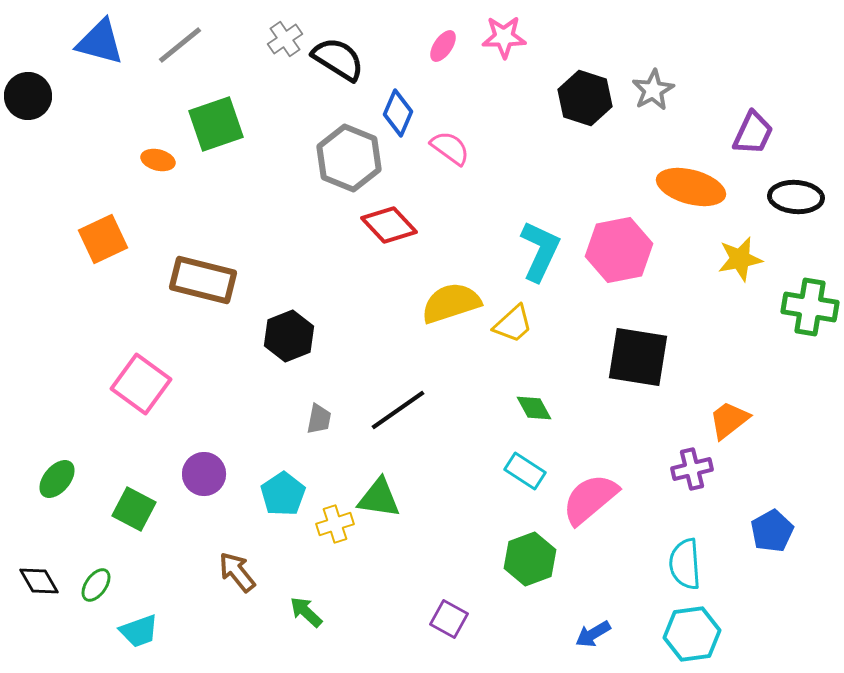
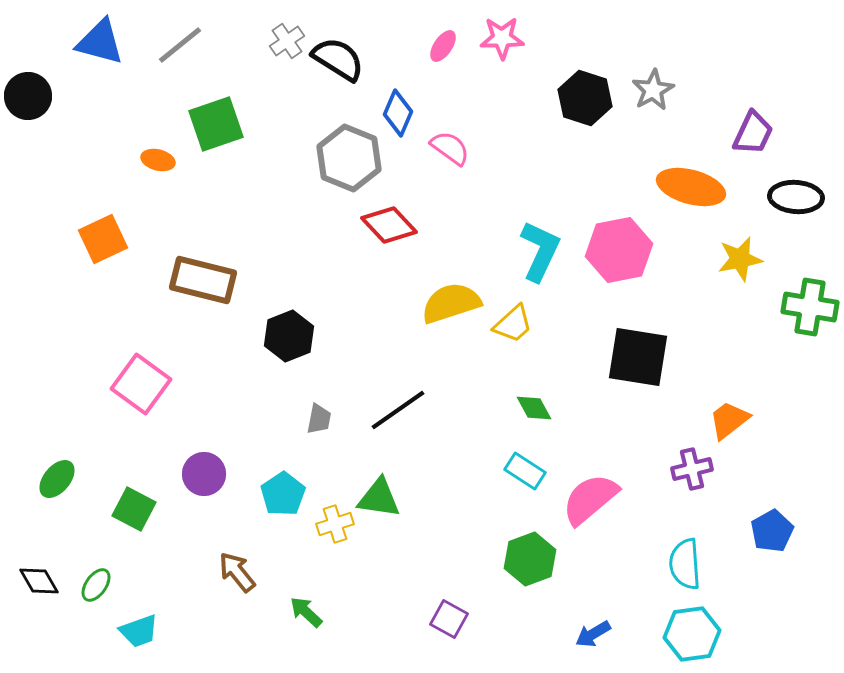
pink star at (504, 37): moved 2 px left, 1 px down
gray cross at (285, 39): moved 2 px right, 2 px down
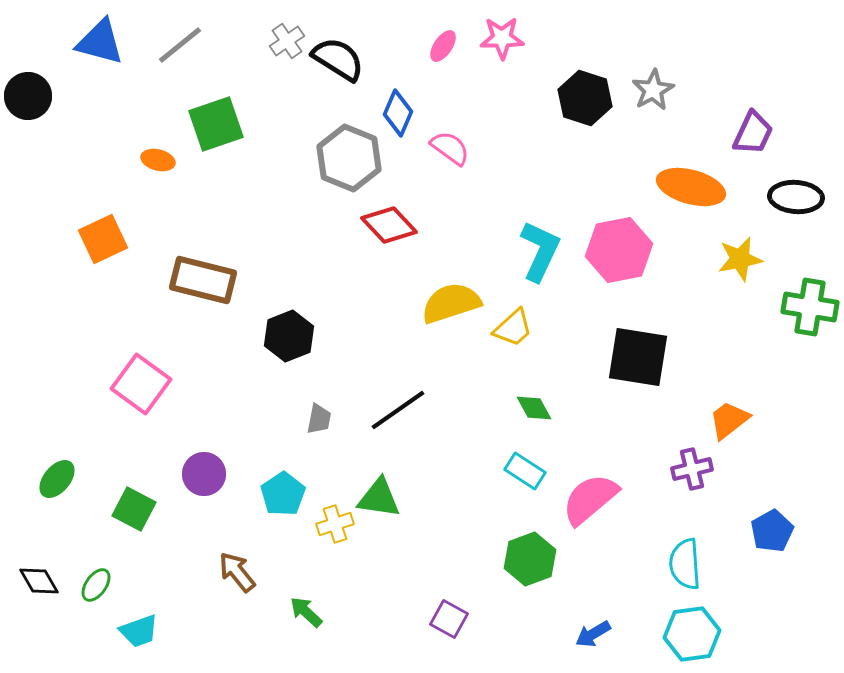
yellow trapezoid at (513, 324): moved 4 px down
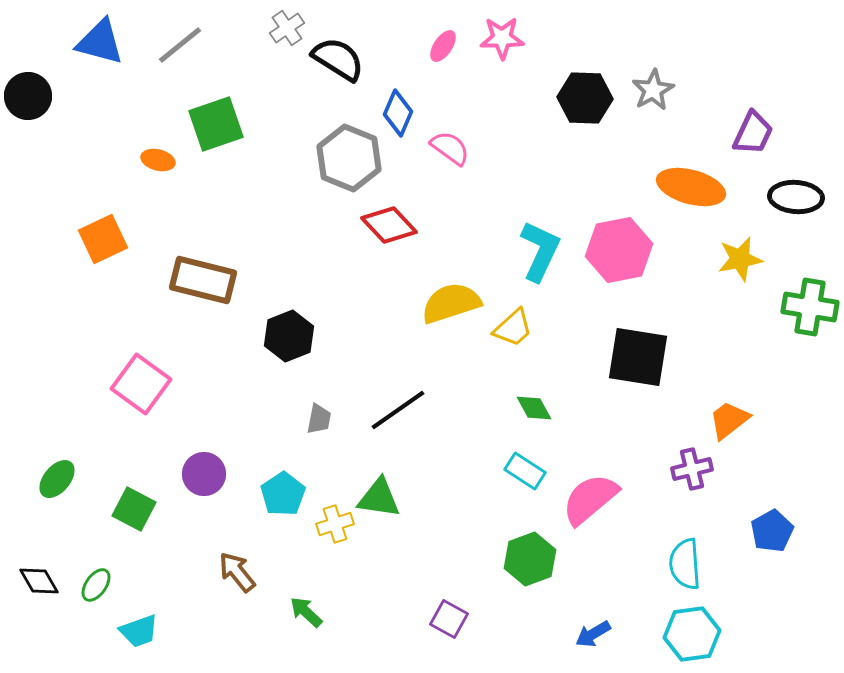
gray cross at (287, 41): moved 13 px up
black hexagon at (585, 98): rotated 16 degrees counterclockwise
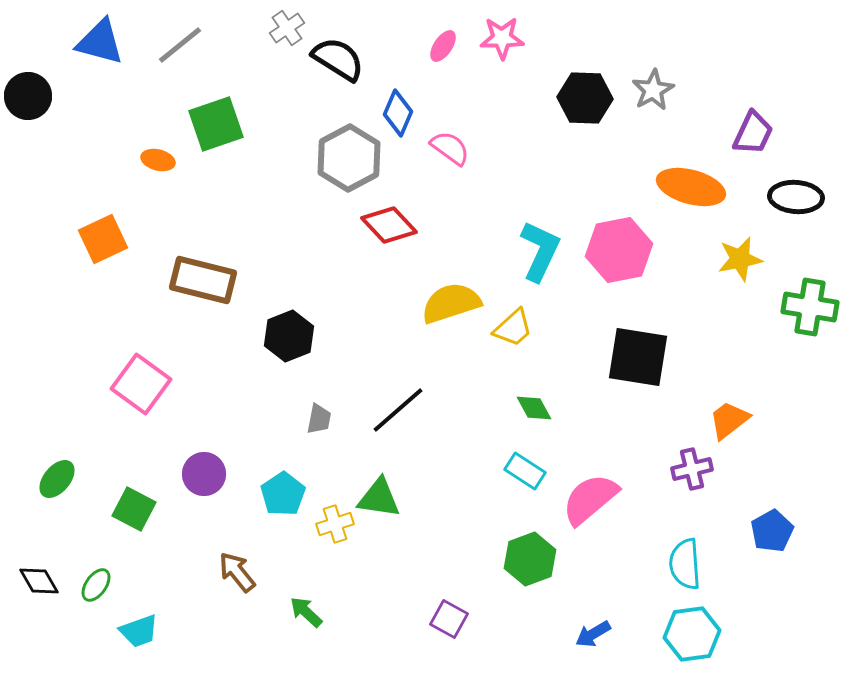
gray hexagon at (349, 158): rotated 10 degrees clockwise
black line at (398, 410): rotated 6 degrees counterclockwise
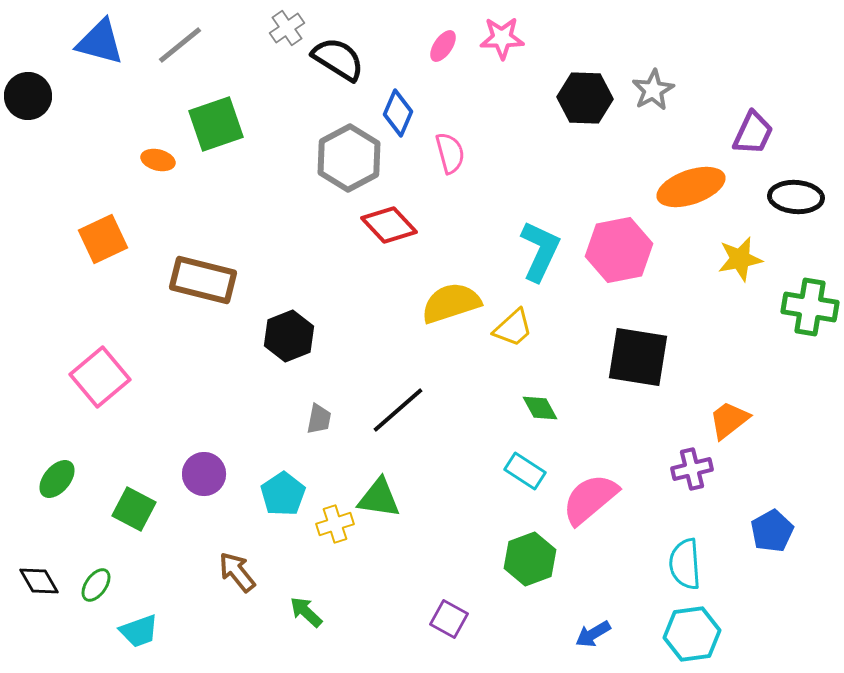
pink semicircle at (450, 148): moved 5 px down; rotated 39 degrees clockwise
orange ellipse at (691, 187): rotated 34 degrees counterclockwise
pink square at (141, 384): moved 41 px left, 7 px up; rotated 14 degrees clockwise
green diamond at (534, 408): moved 6 px right
